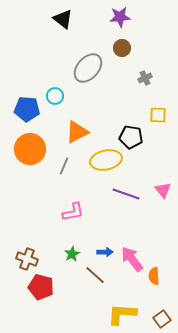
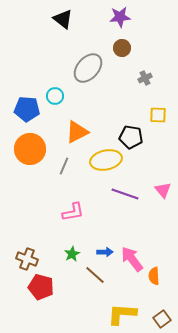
purple line: moved 1 px left
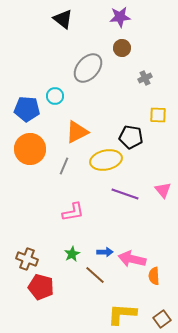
pink arrow: rotated 40 degrees counterclockwise
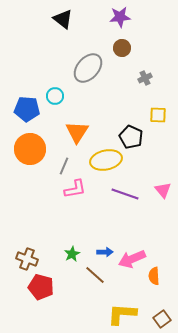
orange triangle: rotated 30 degrees counterclockwise
black pentagon: rotated 15 degrees clockwise
pink L-shape: moved 2 px right, 23 px up
pink arrow: rotated 36 degrees counterclockwise
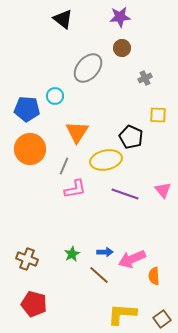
brown line: moved 4 px right
red pentagon: moved 7 px left, 17 px down
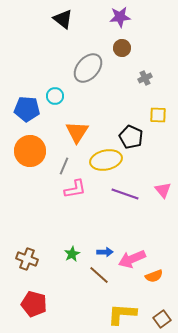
orange circle: moved 2 px down
orange semicircle: rotated 108 degrees counterclockwise
